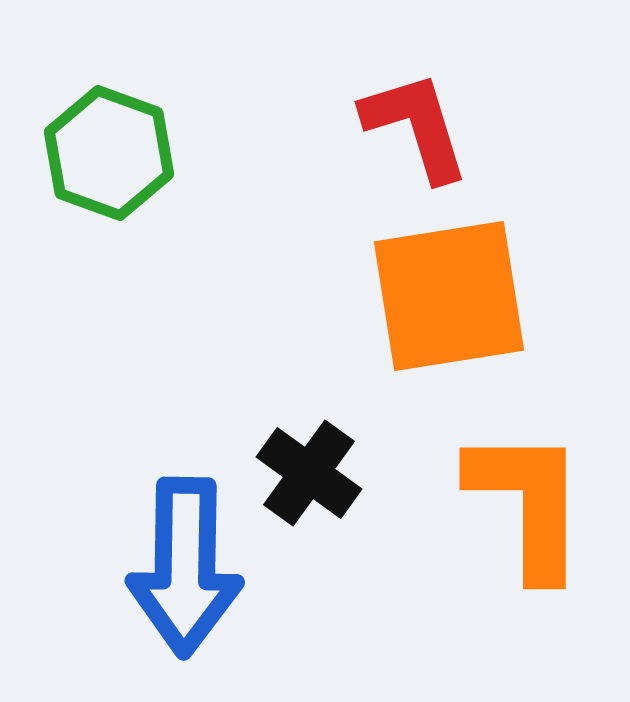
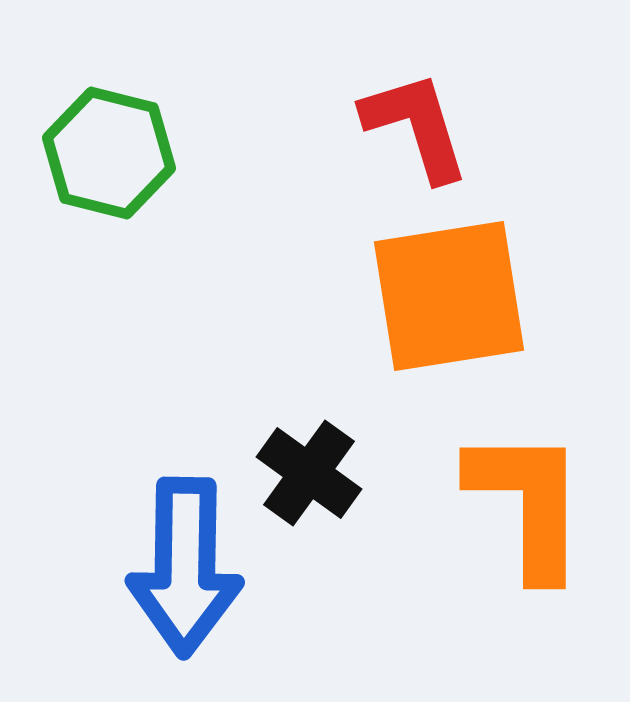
green hexagon: rotated 6 degrees counterclockwise
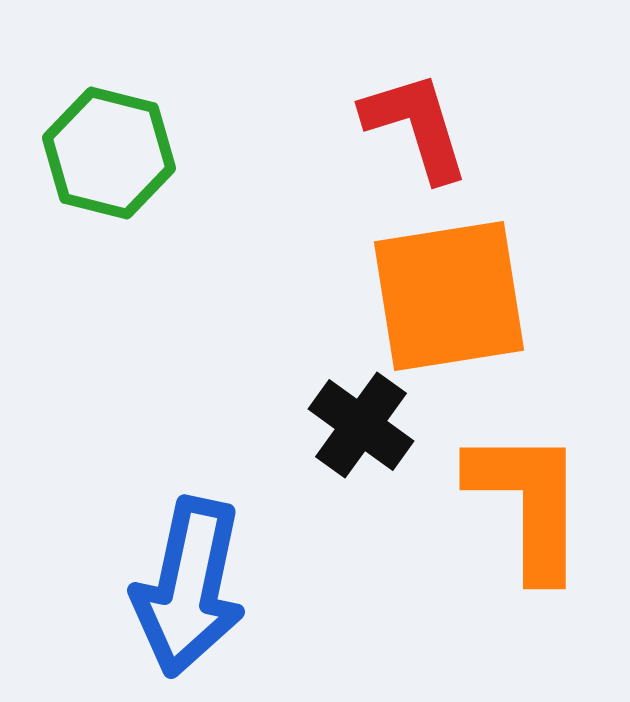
black cross: moved 52 px right, 48 px up
blue arrow: moved 4 px right, 20 px down; rotated 11 degrees clockwise
